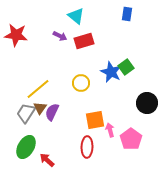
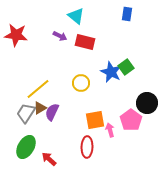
red rectangle: moved 1 px right, 1 px down; rotated 30 degrees clockwise
brown triangle: rotated 24 degrees clockwise
pink pentagon: moved 19 px up
red arrow: moved 2 px right, 1 px up
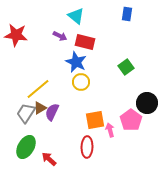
blue star: moved 35 px left, 10 px up
yellow circle: moved 1 px up
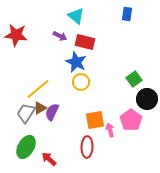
green square: moved 8 px right, 12 px down
black circle: moved 4 px up
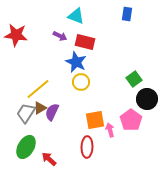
cyan triangle: rotated 18 degrees counterclockwise
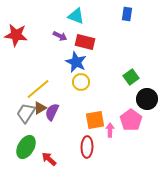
green square: moved 3 px left, 2 px up
pink arrow: rotated 16 degrees clockwise
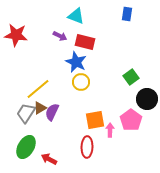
red arrow: rotated 14 degrees counterclockwise
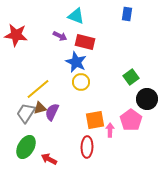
brown triangle: rotated 16 degrees clockwise
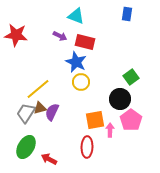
black circle: moved 27 px left
